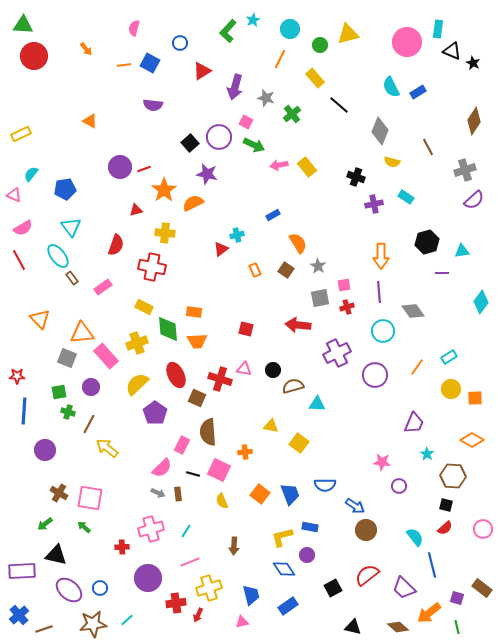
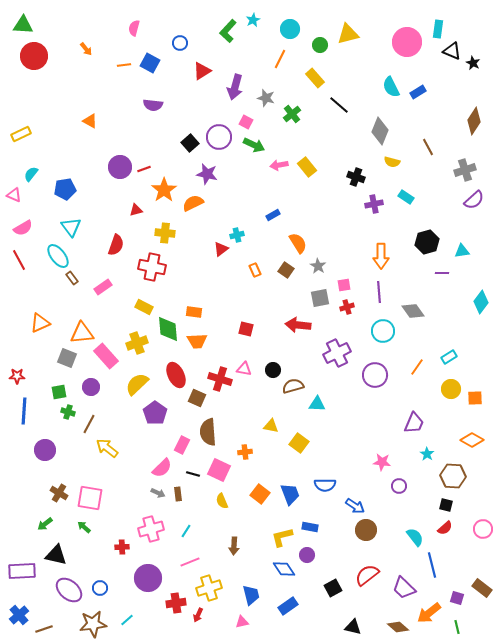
orange triangle at (40, 319): moved 4 px down; rotated 50 degrees clockwise
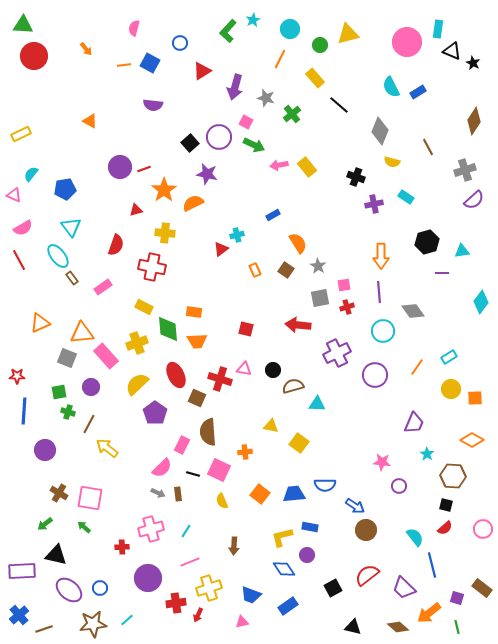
blue trapezoid at (290, 494): moved 4 px right; rotated 75 degrees counterclockwise
blue trapezoid at (251, 595): rotated 125 degrees clockwise
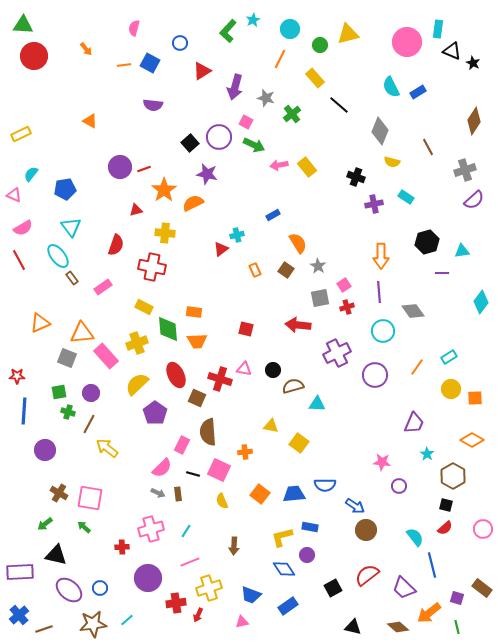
pink square at (344, 285): rotated 24 degrees counterclockwise
purple circle at (91, 387): moved 6 px down
brown hexagon at (453, 476): rotated 25 degrees clockwise
purple rectangle at (22, 571): moved 2 px left, 1 px down
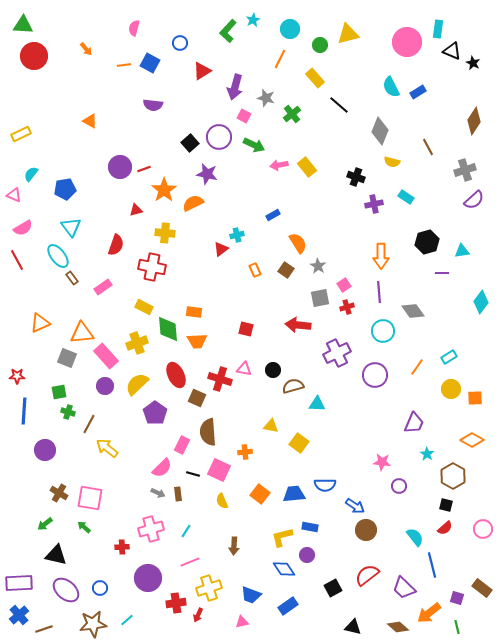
pink square at (246, 122): moved 2 px left, 6 px up
red line at (19, 260): moved 2 px left
purple circle at (91, 393): moved 14 px right, 7 px up
purple rectangle at (20, 572): moved 1 px left, 11 px down
purple ellipse at (69, 590): moved 3 px left
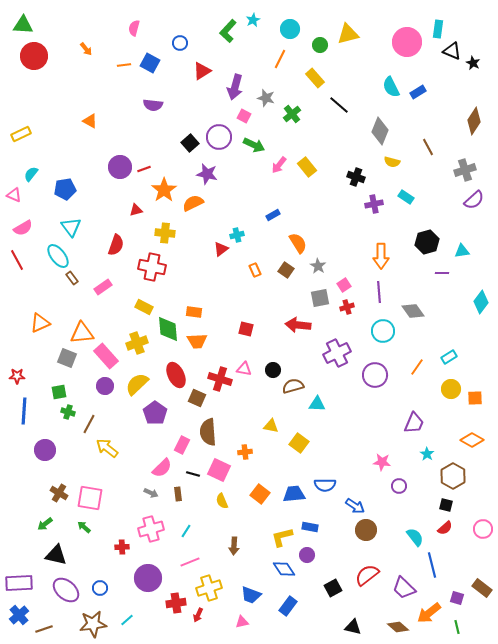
pink arrow at (279, 165): rotated 42 degrees counterclockwise
gray arrow at (158, 493): moved 7 px left
blue rectangle at (288, 606): rotated 18 degrees counterclockwise
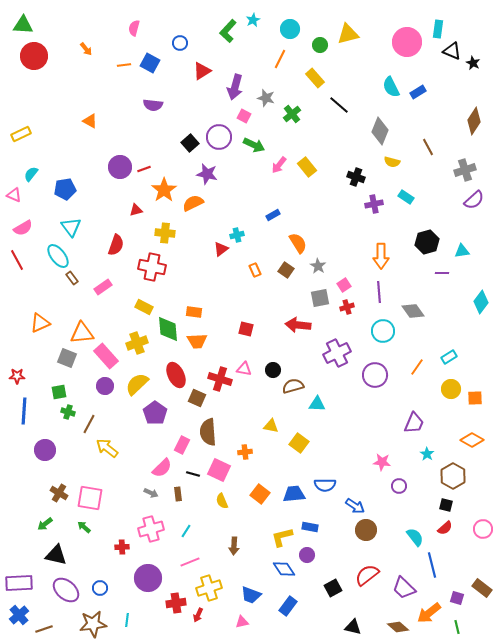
cyan line at (127, 620): rotated 40 degrees counterclockwise
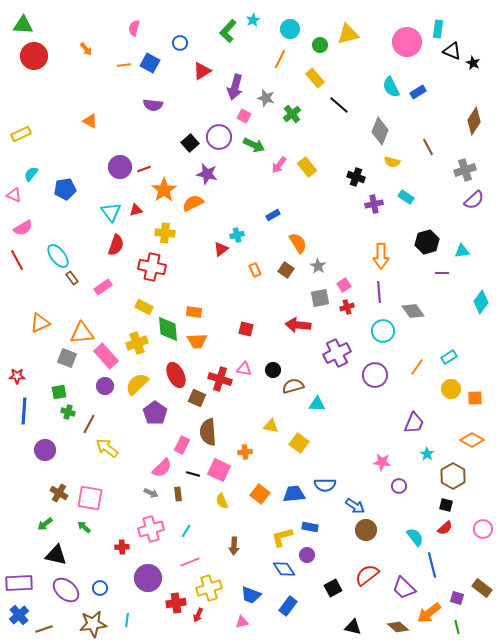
cyan triangle at (71, 227): moved 40 px right, 15 px up
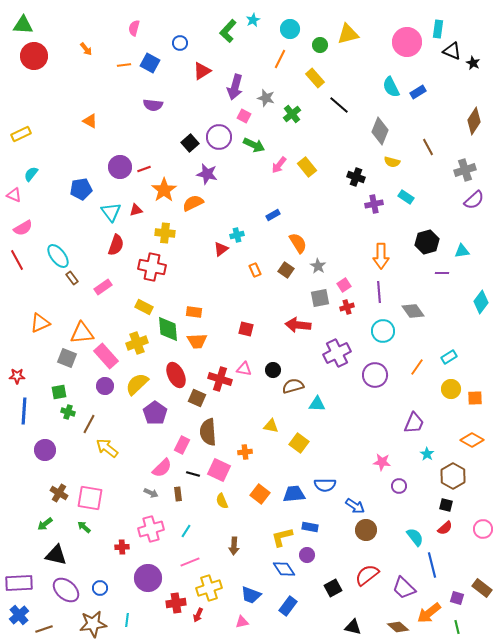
blue pentagon at (65, 189): moved 16 px right
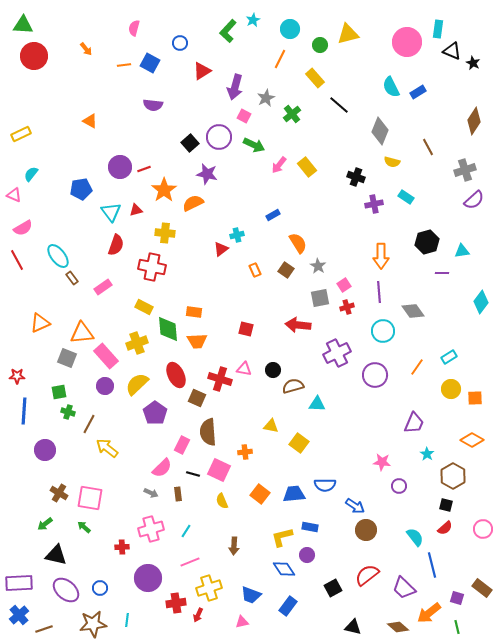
gray star at (266, 98): rotated 30 degrees clockwise
